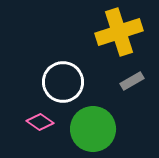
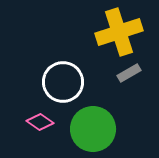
gray rectangle: moved 3 px left, 8 px up
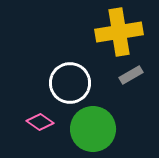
yellow cross: rotated 9 degrees clockwise
gray rectangle: moved 2 px right, 2 px down
white circle: moved 7 px right, 1 px down
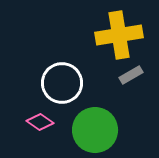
yellow cross: moved 3 px down
white circle: moved 8 px left
green circle: moved 2 px right, 1 px down
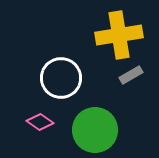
white circle: moved 1 px left, 5 px up
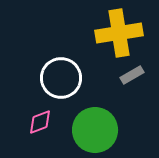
yellow cross: moved 2 px up
gray rectangle: moved 1 px right
pink diamond: rotated 56 degrees counterclockwise
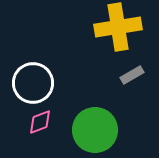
yellow cross: moved 1 px left, 6 px up
white circle: moved 28 px left, 5 px down
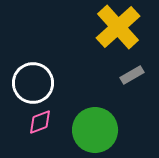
yellow cross: rotated 33 degrees counterclockwise
